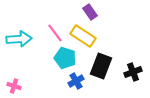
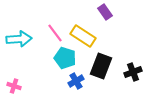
purple rectangle: moved 15 px right
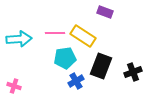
purple rectangle: rotated 35 degrees counterclockwise
pink line: rotated 54 degrees counterclockwise
cyan pentagon: rotated 25 degrees counterclockwise
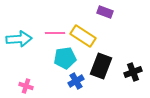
pink cross: moved 12 px right
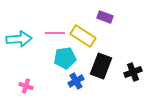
purple rectangle: moved 5 px down
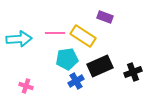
cyan pentagon: moved 2 px right, 1 px down
black rectangle: moved 1 px left; rotated 45 degrees clockwise
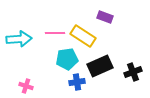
blue cross: moved 1 px right, 1 px down; rotated 21 degrees clockwise
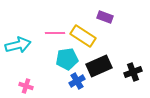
cyan arrow: moved 1 px left, 6 px down; rotated 10 degrees counterclockwise
black rectangle: moved 1 px left
blue cross: moved 1 px up; rotated 21 degrees counterclockwise
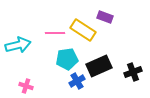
yellow rectangle: moved 6 px up
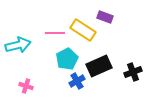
cyan pentagon: rotated 20 degrees counterclockwise
